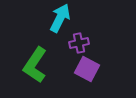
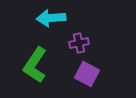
cyan arrow: moved 9 px left; rotated 120 degrees counterclockwise
purple square: moved 5 px down
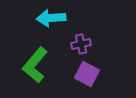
purple cross: moved 2 px right, 1 px down
green L-shape: rotated 6 degrees clockwise
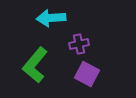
purple cross: moved 2 px left
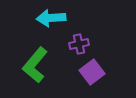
purple square: moved 5 px right, 2 px up; rotated 25 degrees clockwise
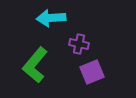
purple cross: rotated 24 degrees clockwise
purple square: rotated 15 degrees clockwise
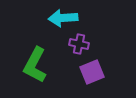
cyan arrow: moved 12 px right
green L-shape: rotated 12 degrees counterclockwise
